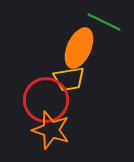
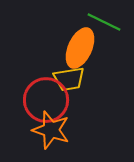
orange ellipse: moved 1 px right
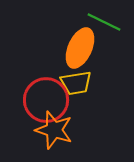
yellow trapezoid: moved 7 px right, 4 px down
orange star: moved 3 px right
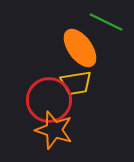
green line: moved 2 px right
orange ellipse: rotated 60 degrees counterclockwise
red circle: moved 3 px right
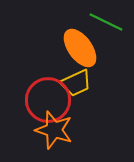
yellow trapezoid: rotated 16 degrees counterclockwise
red circle: moved 1 px left
